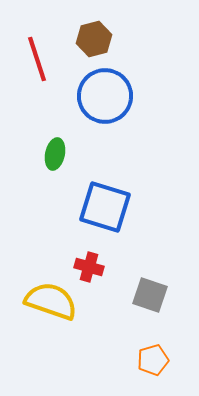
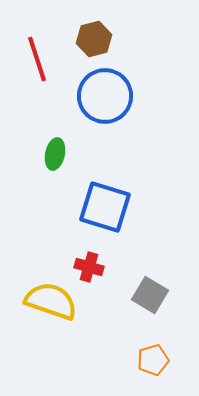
gray square: rotated 12 degrees clockwise
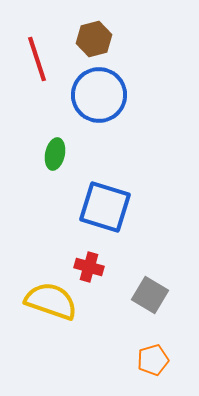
blue circle: moved 6 px left, 1 px up
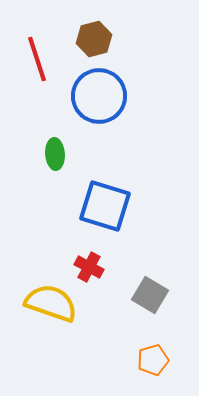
blue circle: moved 1 px down
green ellipse: rotated 16 degrees counterclockwise
blue square: moved 1 px up
red cross: rotated 12 degrees clockwise
yellow semicircle: moved 2 px down
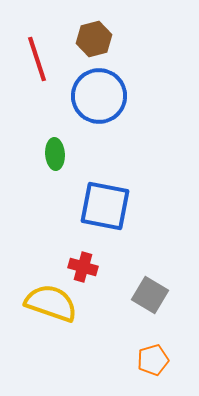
blue square: rotated 6 degrees counterclockwise
red cross: moved 6 px left; rotated 12 degrees counterclockwise
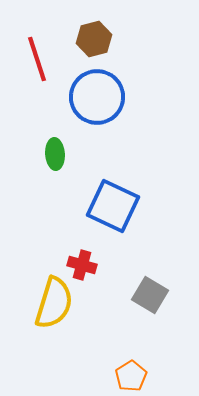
blue circle: moved 2 px left, 1 px down
blue square: moved 8 px right; rotated 14 degrees clockwise
red cross: moved 1 px left, 2 px up
yellow semicircle: moved 3 px right; rotated 88 degrees clockwise
orange pentagon: moved 22 px left, 16 px down; rotated 16 degrees counterclockwise
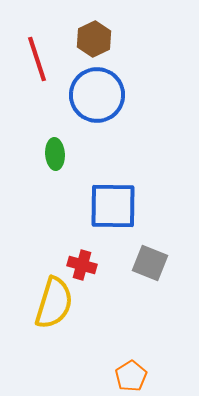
brown hexagon: rotated 12 degrees counterclockwise
blue circle: moved 2 px up
blue square: rotated 24 degrees counterclockwise
gray square: moved 32 px up; rotated 9 degrees counterclockwise
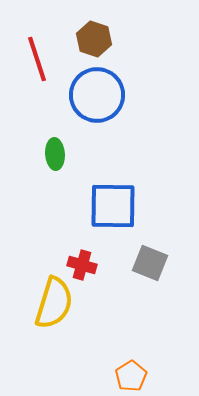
brown hexagon: rotated 16 degrees counterclockwise
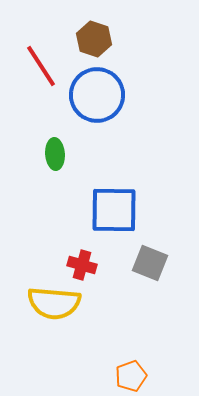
red line: moved 4 px right, 7 px down; rotated 15 degrees counterclockwise
blue square: moved 1 px right, 4 px down
yellow semicircle: rotated 78 degrees clockwise
orange pentagon: rotated 12 degrees clockwise
